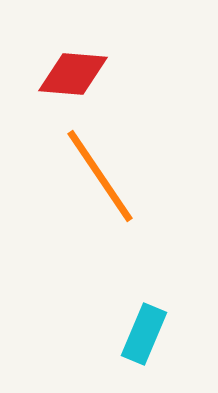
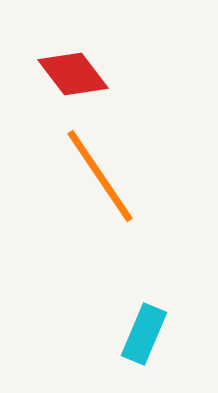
red diamond: rotated 48 degrees clockwise
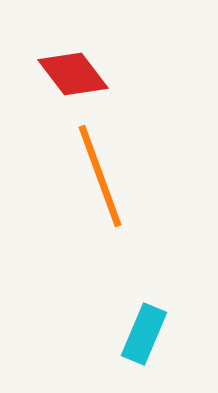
orange line: rotated 14 degrees clockwise
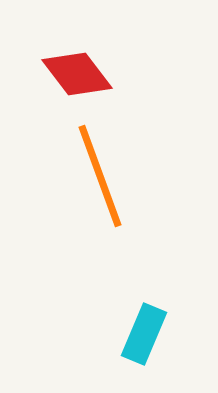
red diamond: moved 4 px right
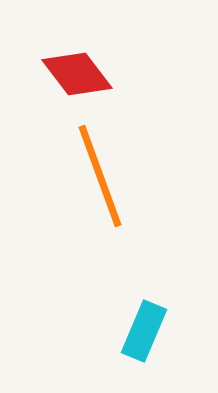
cyan rectangle: moved 3 px up
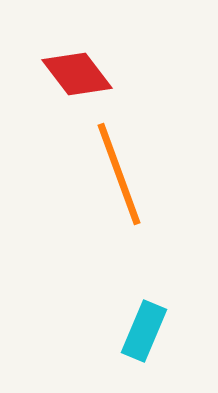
orange line: moved 19 px right, 2 px up
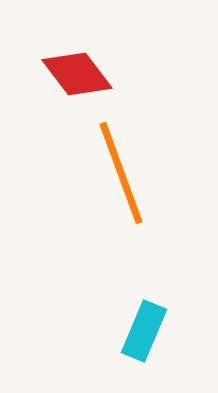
orange line: moved 2 px right, 1 px up
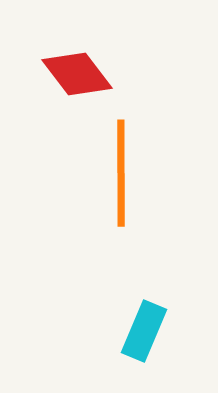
orange line: rotated 20 degrees clockwise
